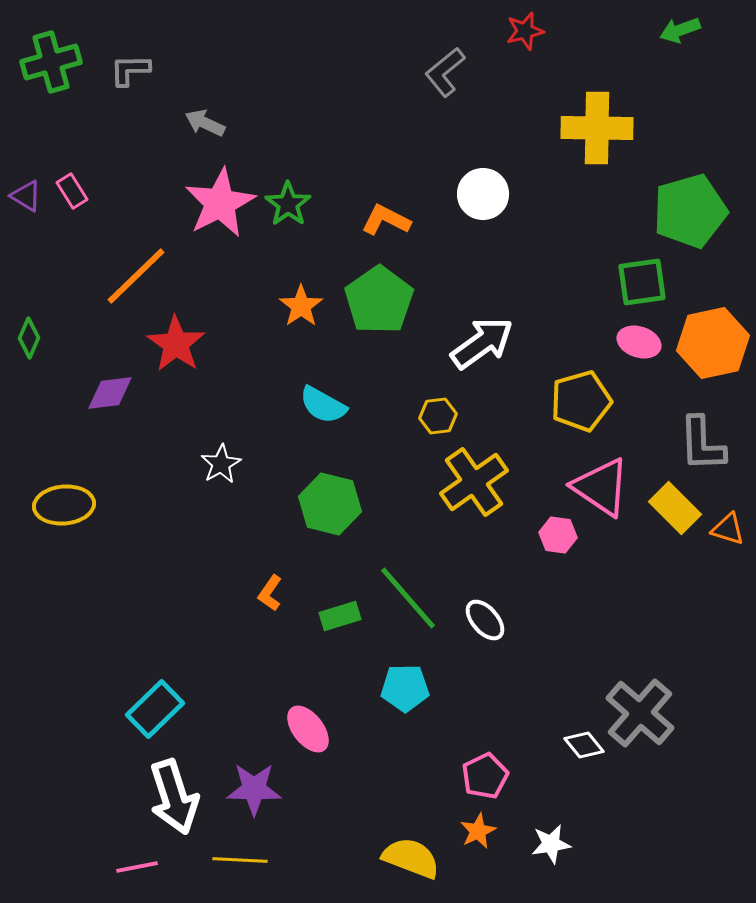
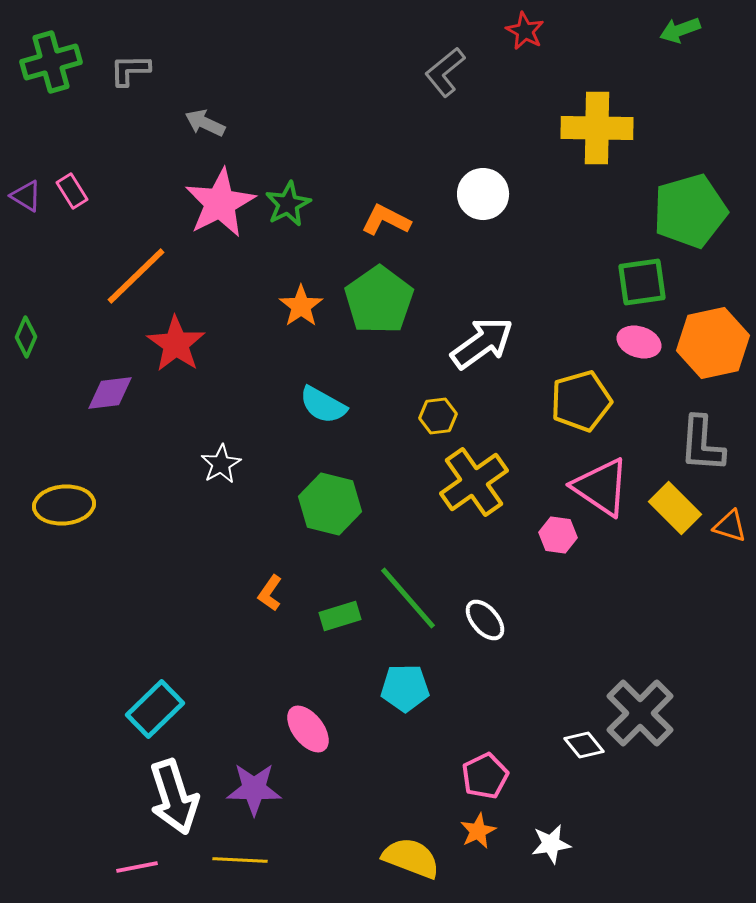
red star at (525, 31): rotated 30 degrees counterclockwise
green star at (288, 204): rotated 9 degrees clockwise
green diamond at (29, 338): moved 3 px left, 1 px up
gray L-shape at (702, 444): rotated 6 degrees clockwise
orange triangle at (728, 529): moved 2 px right, 3 px up
gray cross at (640, 713): rotated 4 degrees clockwise
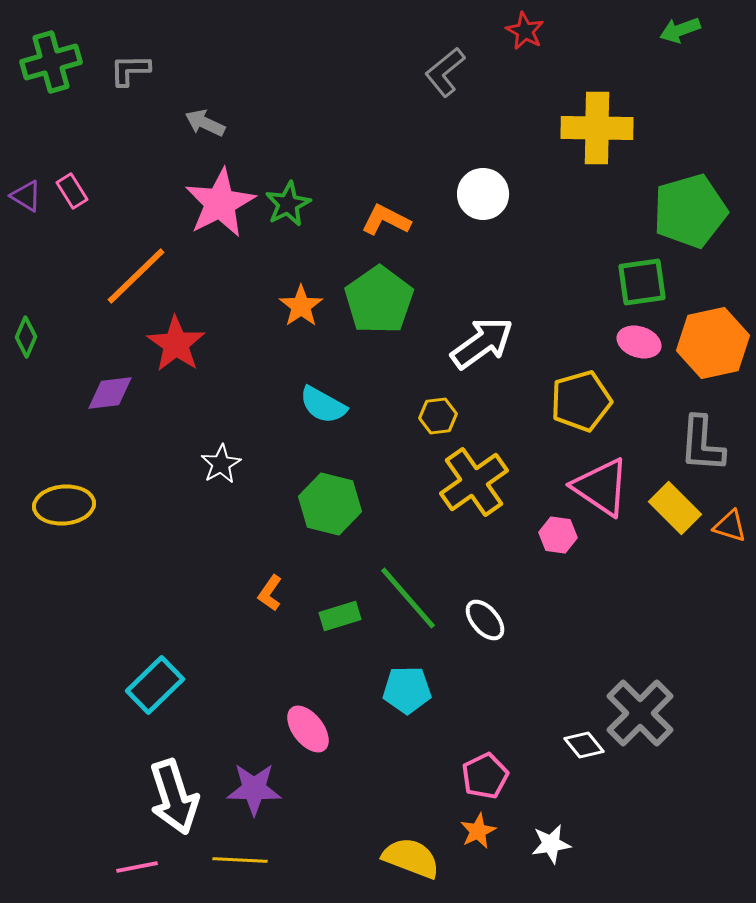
cyan pentagon at (405, 688): moved 2 px right, 2 px down
cyan rectangle at (155, 709): moved 24 px up
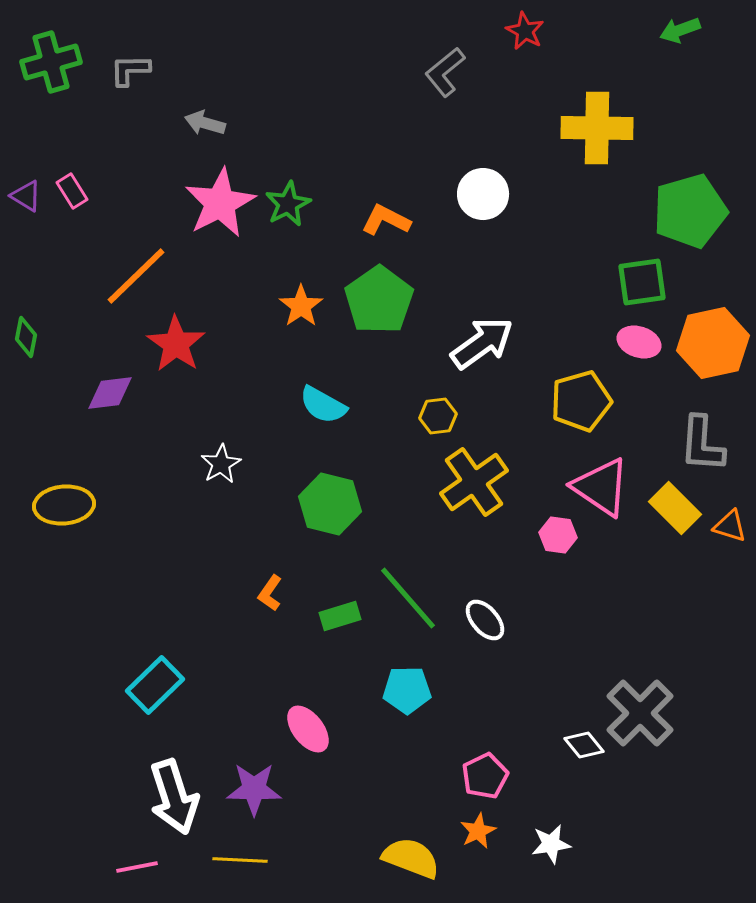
gray arrow at (205, 123): rotated 9 degrees counterclockwise
green diamond at (26, 337): rotated 12 degrees counterclockwise
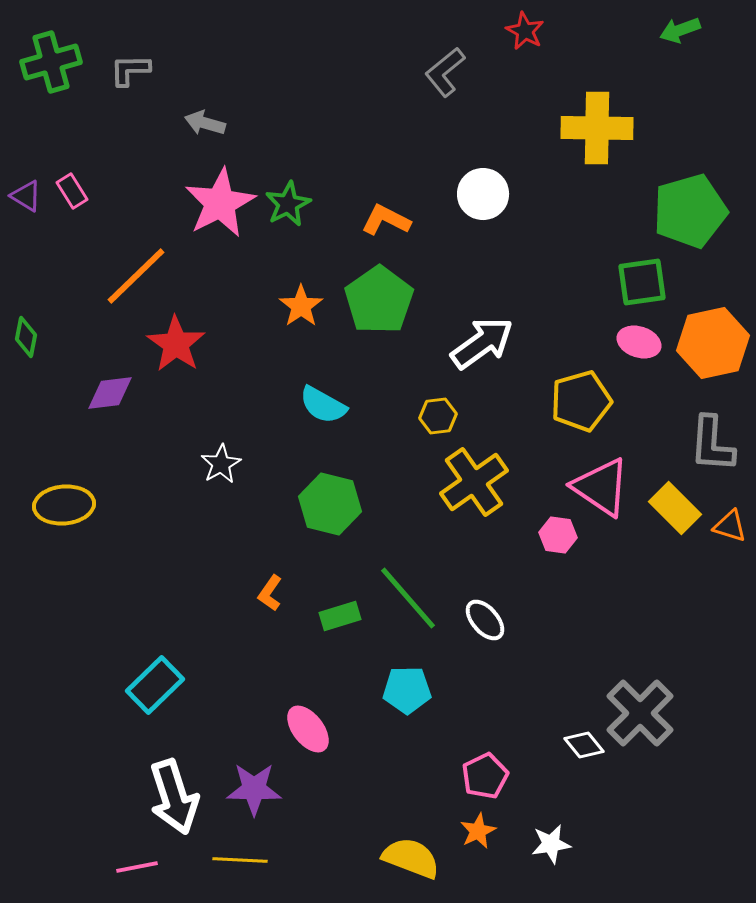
gray L-shape at (702, 444): moved 10 px right
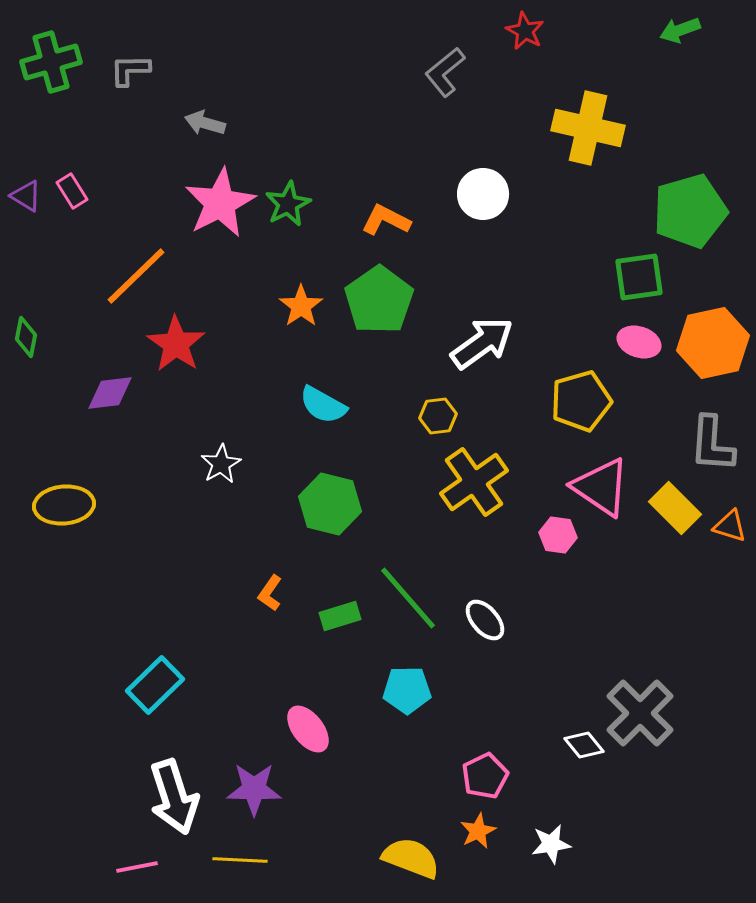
yellow cross at (597, 128): moved 9 px left; rotated 12 degrees clockwise
green square at (642, 282): moved 3 px left, 5 px up
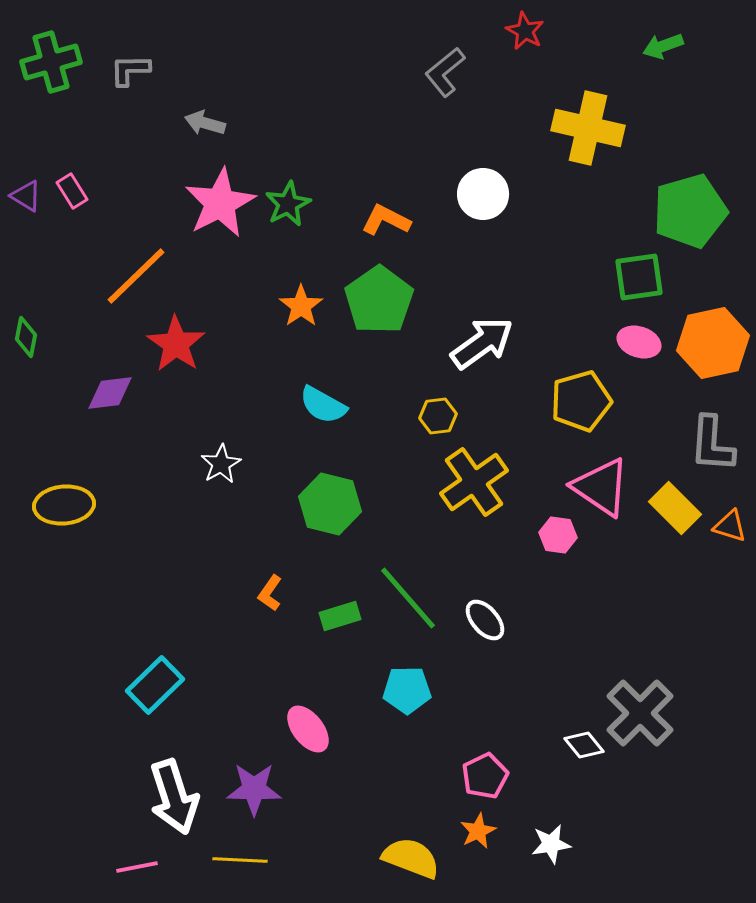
green arrow at (680, 30): moved 17 px left, 16 px down
